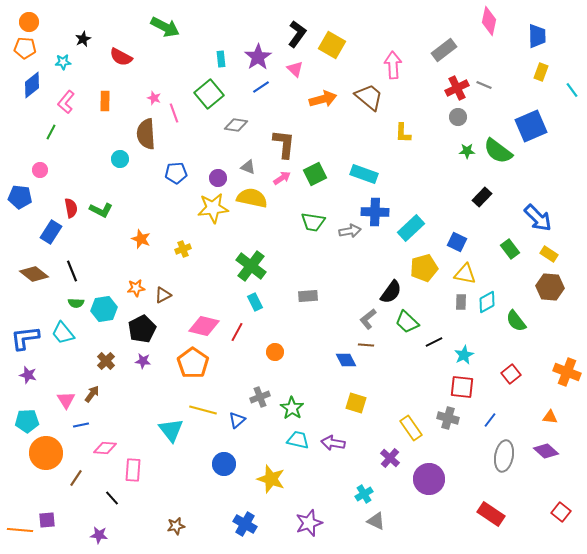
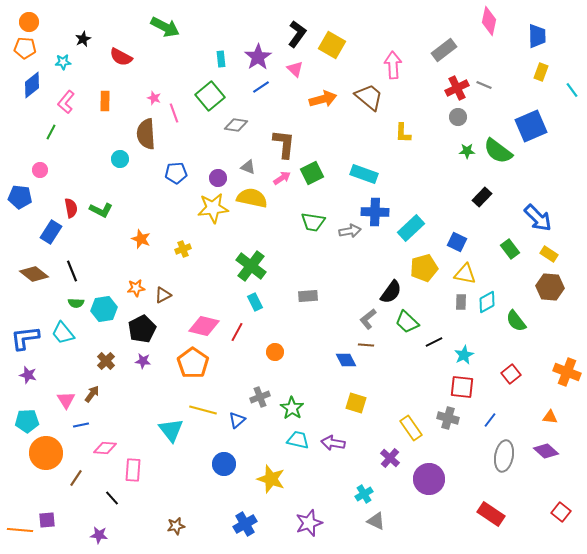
green square at (209, 94): moved 1 px right, 2 px down
green square at (315, 174): moved 3 px left, 1 px up
blue cross at (245, 524): rotated 30 degrees clockwise
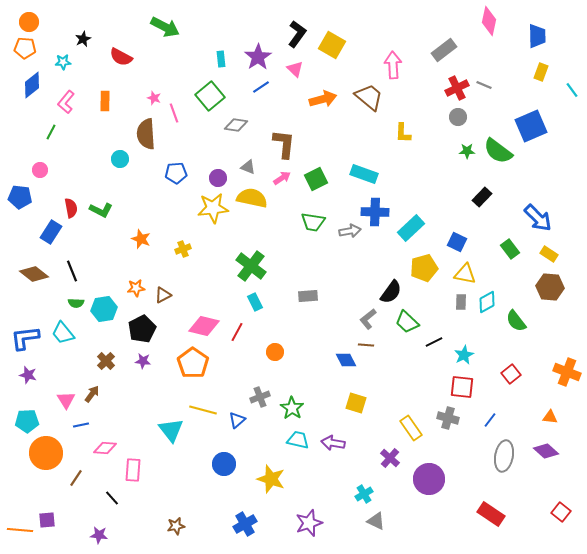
green square at (312, 173): moved 4 px right, 6 px down
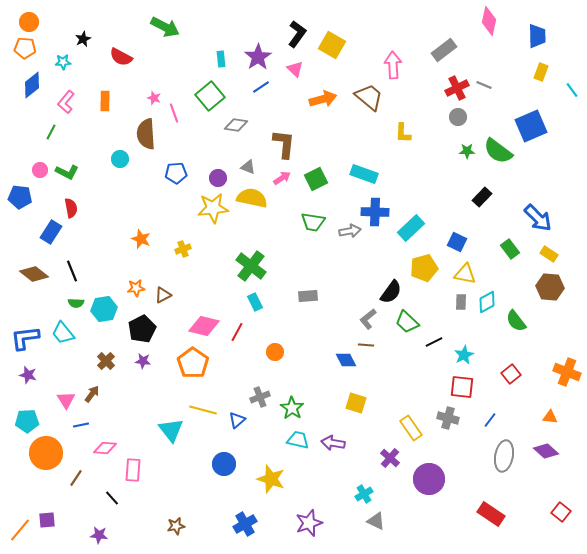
green L-shape at (101, 210): moved 34 px left, 38 px up
orange line at (20, 530): rotated 55 degrees counterclockwise
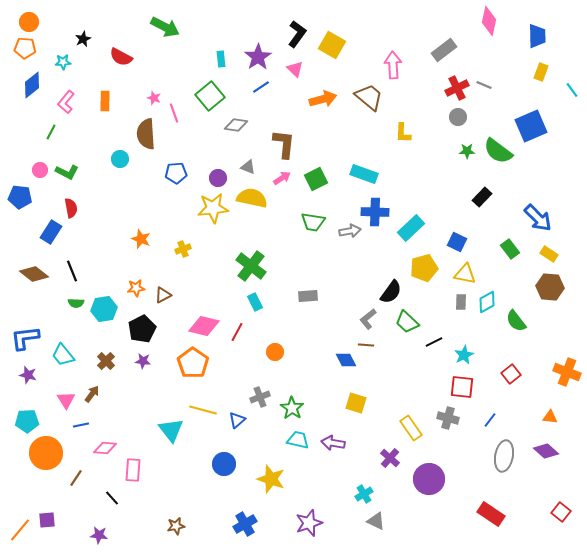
cyan trapezoid at (63, 333): moved 22 px down
